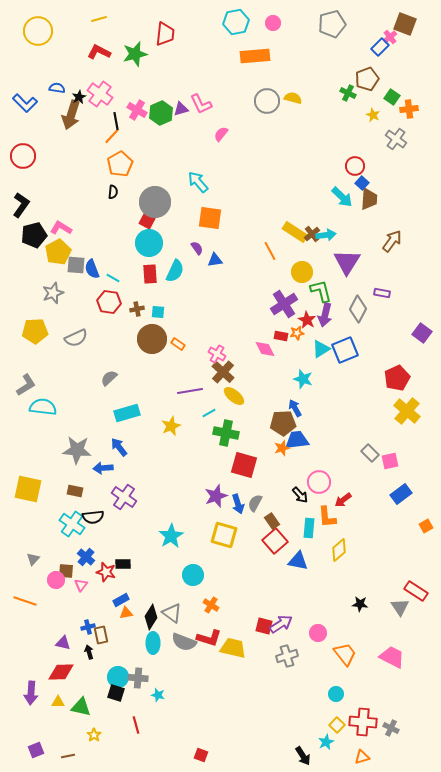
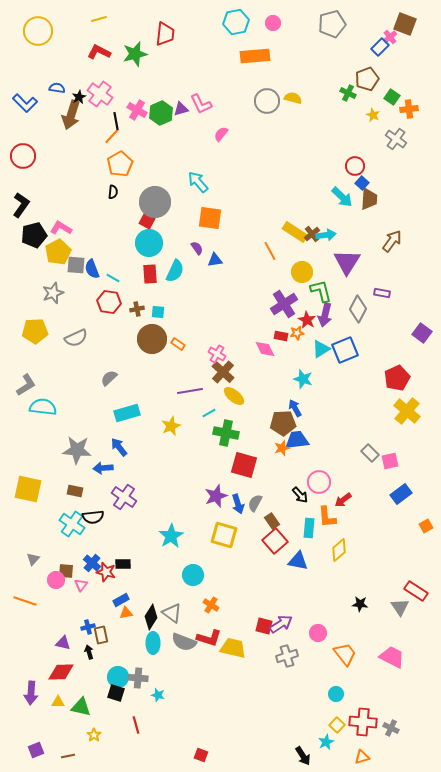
blue cross at (86, 557): moved 6 px right, 6 px down
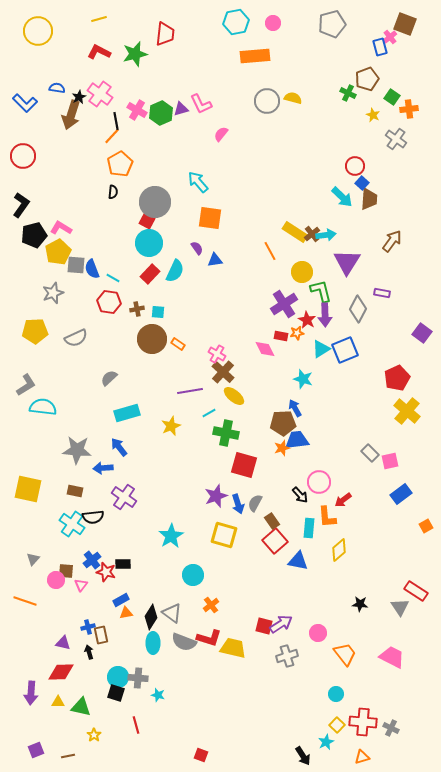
blue rectangle at (380, 47): rotated 60 degrees counterclockwise
red rectangle at (150, 274): rotated 48 degrees clockwise
purple arrow at (325, 315): rotated 15 degrees counterclockwise
blue cross at (92, 563): moved 3 px up; rotated 12 degrees clockwise
orange cross at (211, 605): rotated 21 degrees clockwise
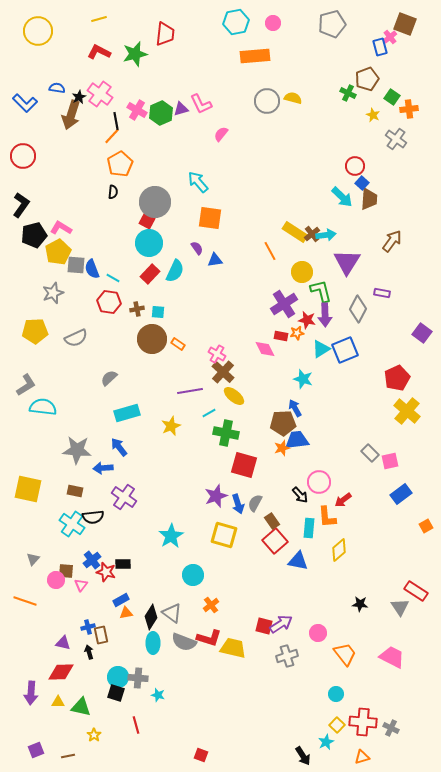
red star at (307, 320): rotated 18 degrees counterclockwise
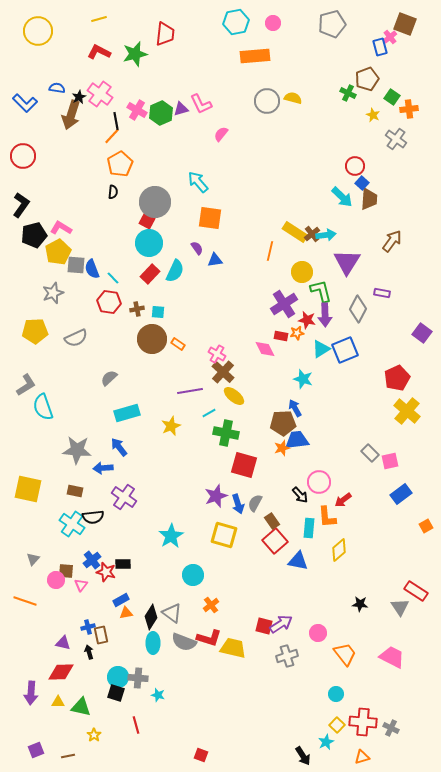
orange line at (270, 251): rotated 42 degrees clockwise
cyan line at (113, 278): rotated 16 degrees clockwise
cyan semicircle at (43, 407): rotated 116 degrees counterclockwise
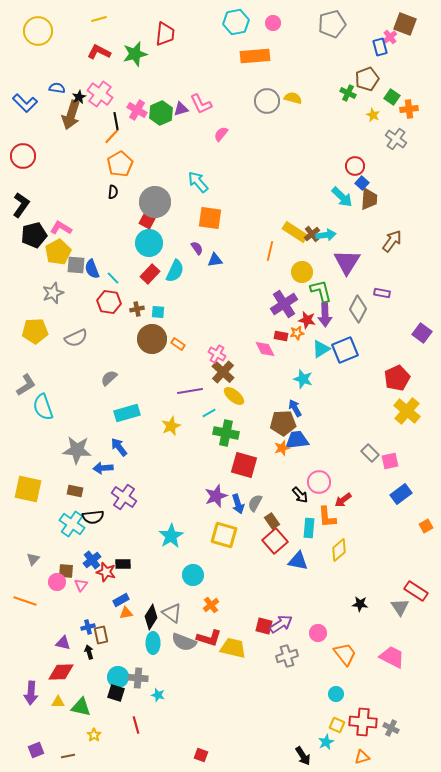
pink circle at (56, 580): moved 1 px right, 2 px down
yellow square at (337, 725): rotated 21 degrees counterclockwise
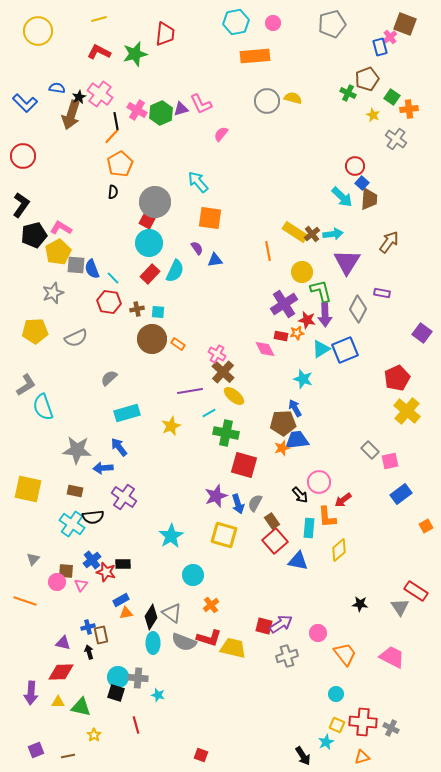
cyan arrow at (326, 235): moved 7 px right, 1 px up
brown arrow at (392, 241): moved 3 px left, 1 px down
orange line at (270, 251): moved 2 px left; rotated 24 degrees counterclockwise
gray rectangle at (370, 453): moved 3 px up
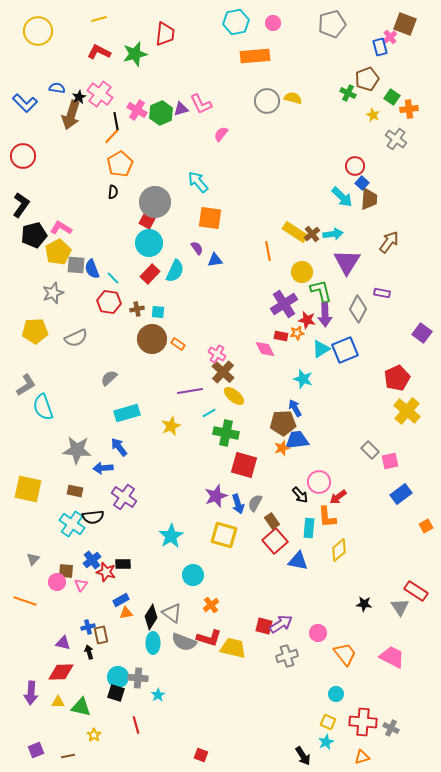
red arrow at (343, 500): moved 5 px left, 3 px up
black star at (360, 604): moved 4 px right
cyan star at (158, 695): rotated 24 degrees clockwise
yellow square at (337, 725): moved 9 px left, 3 px up
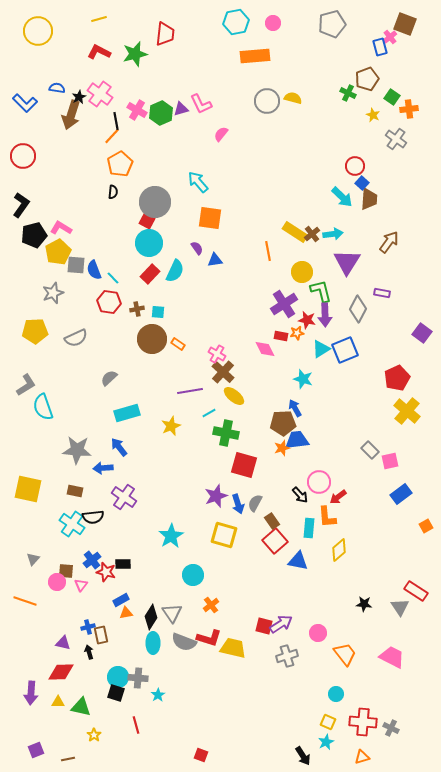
blue semicircle at (92, 269): moved 2 px right, 1 px down
gray triangle at (172, 613): rotated 20 degrees clockwise
brown line at (68, 756): moved 3 px down
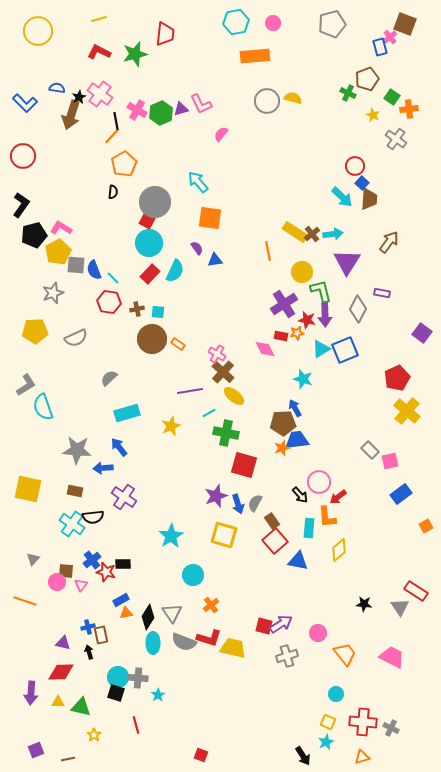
orange pentagon at (120, 164): moved 4 px right
black diamond at (151, 617): moved 3 px left
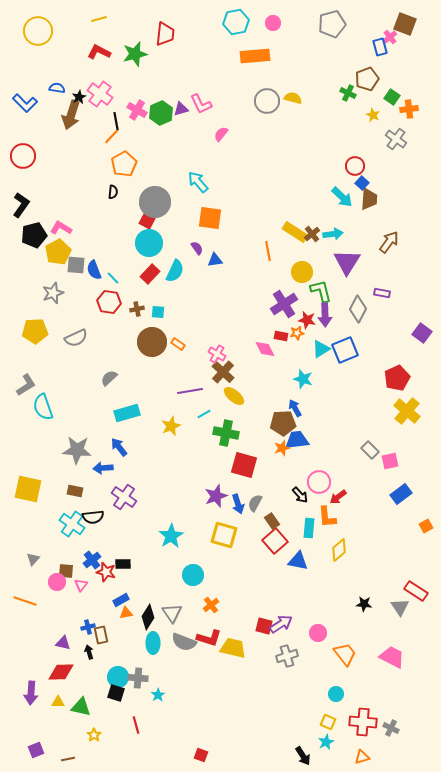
brown circle at (152, 339): moved 3 px down
cyan line at (209, 413): moved 5 px left, 1 px down
